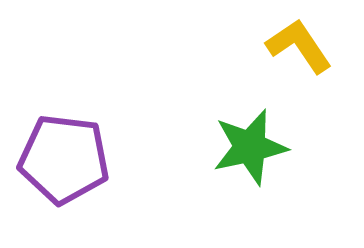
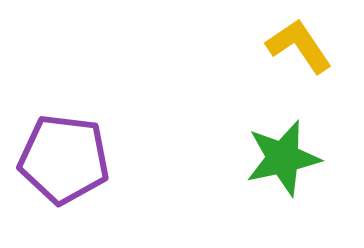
green star: moved 33 px right, 11 px down
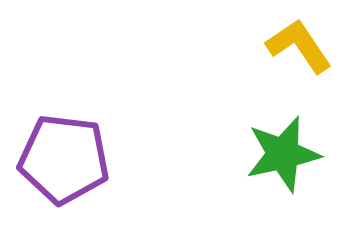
green star: moved 4 px up
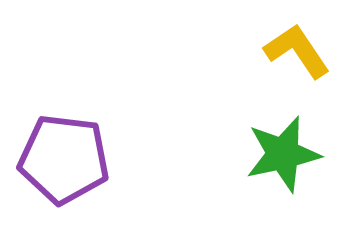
yellow L-shape: moved 2 px left, 5 px down
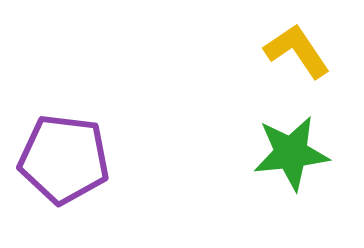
green star: moved 8 px right, 1 px up; rotated 6 degrees clockwise
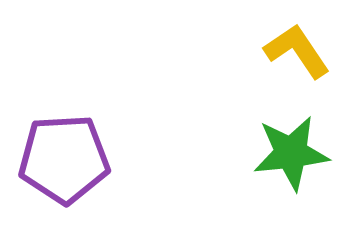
purple pentagon: rotated 10 degrees counterclockwise
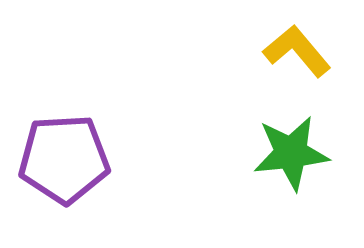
yellow L-shape: rotated 6 degrees counterclockwise
